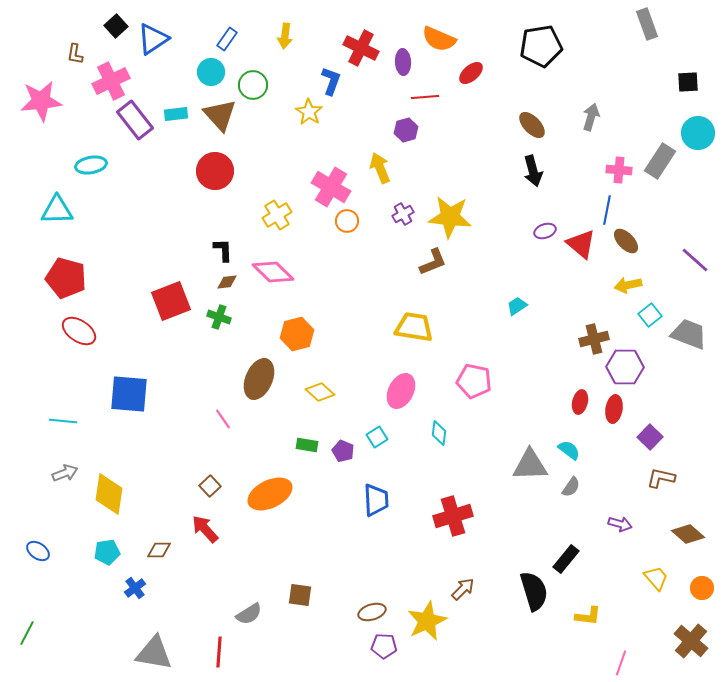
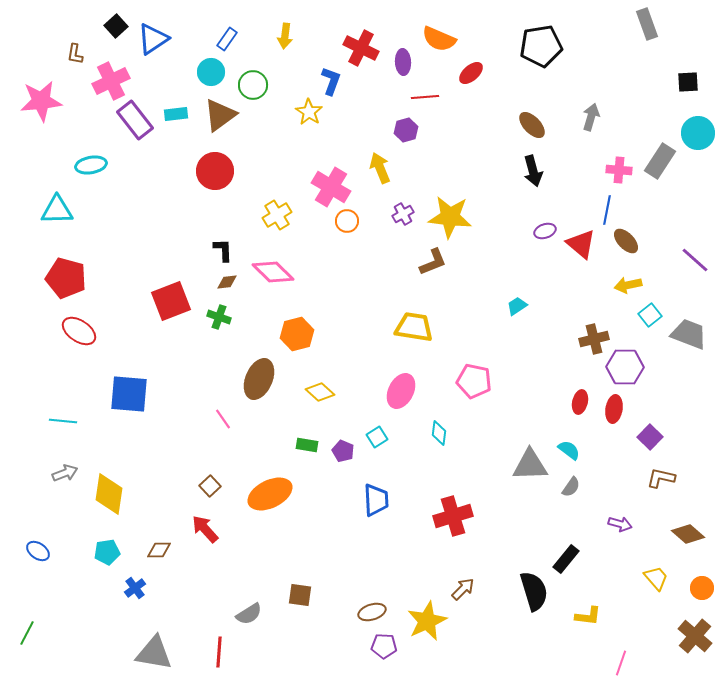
brown triangle at (220, 115): rotated 36 degrees clockwise
brown cross at (691, 641): moved 4 px right, 5 px up
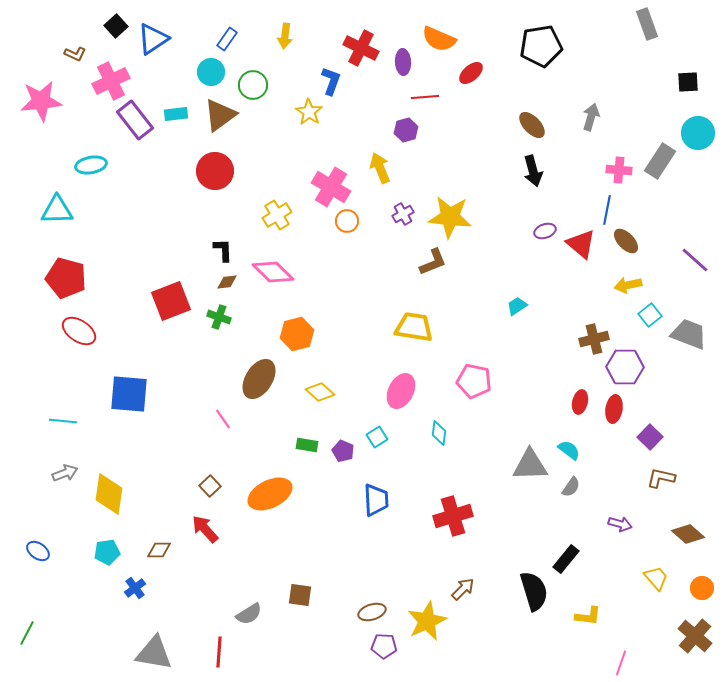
brown L-shape at (75, 54): rotated 75 degrees counterclockwise
brown ellipse at (259, 379): rotated 9 degrees clockwise
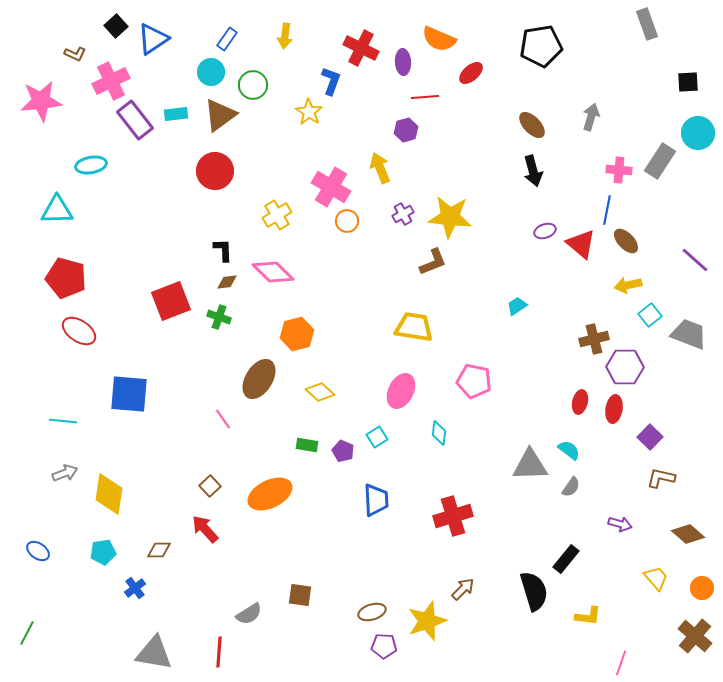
cyan pentagon at (107, 552): moved 4 px left
yellow star at (427, 621): rotated 6 degrees clockwise
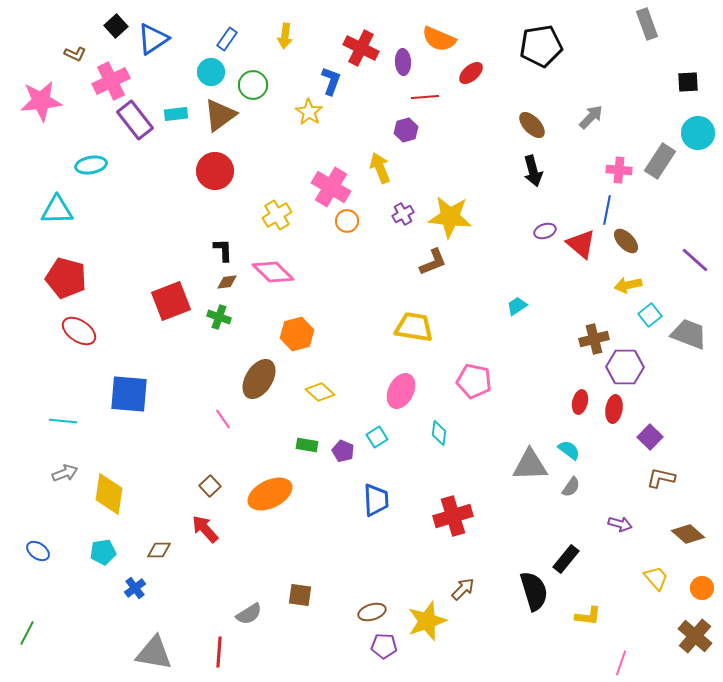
gray arrow at (591, 117): rotated 28 degrees clockwise
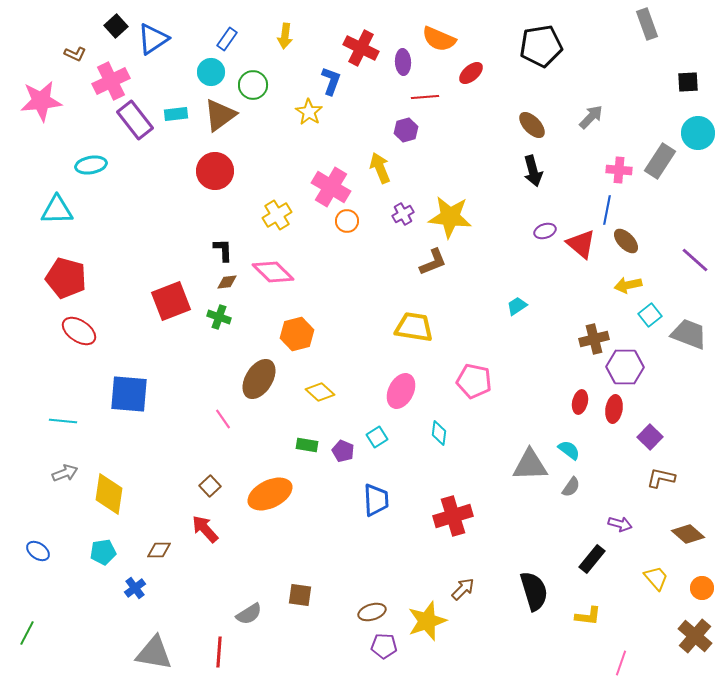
black rectangle at (566, 559): moved 26 px right
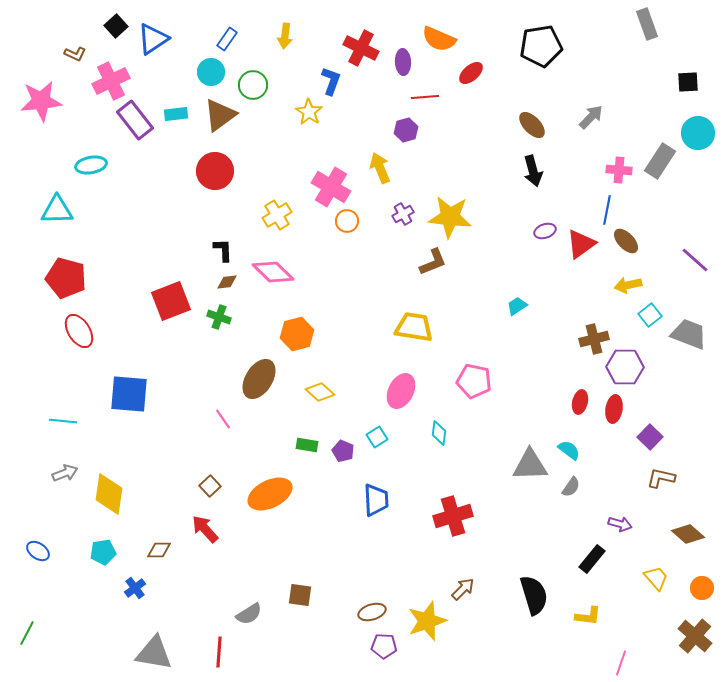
red triangle at (581, 244): rotated 44 degrees clockwise
red ellipse at (79, 331): rotated 24 degrees clockwise
black semicircle at (534, 591): moved 4 px down
